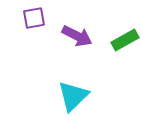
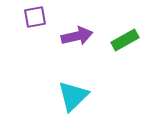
purple square: moved 1 px right, 1 px up
purple arrow: rotated 40 degrees counterclockwise
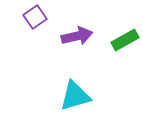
purple square: rotated 25 degrees counterclockwise
cyan triangle: moved 2 px right; rotated 28 degrees clockwise
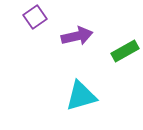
green rectangle: moved 11 px down
cyan triangle: moved 6 px right
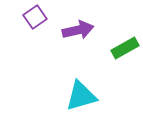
purple arrow: moved 1 px right, 6 px up
green rectangle: moved 3 px up
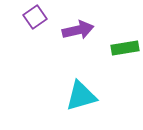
green rectangle: rotated 20 degrees clockwise
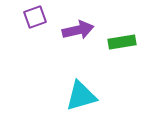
purple square: rotated 15 degrees clockwise
green rectangle: moved 3 px left, 6 px up
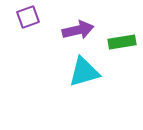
purple square: moved 7 px left
cyan triangle: moved 3 px right, 24 px up
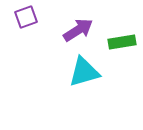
purple square: moved 2 px left
purple arrow: rotated 20 degrees counterclockwise
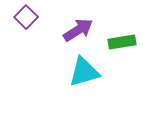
purple square: rotated 25 degrees counterclockwise
